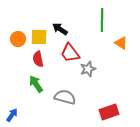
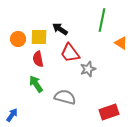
green line: rotated 10 degrees clockwise
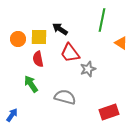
green arrow: moved 5 px left
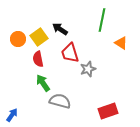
yellow square: rotated 36 degrees counterclockwise
red trapezoid: rotated 20 degrees clockwise
green arrow: moved 12 px right, 1 px up
gray semicircle: moved 5 px left, 4 px down
red rectangle: moved 1 px left, 1 px up
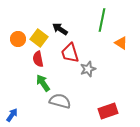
yellow square: moved 1 px down; rotated 18 degrees counterclockwise
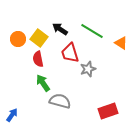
green line: moved 10 px left, 11 px down; rotated 70 degrees counterclockwise
